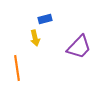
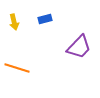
yellow arrow: moved 21 px left, 16 px up
orange line: rotated 65 degrees counterclockwise
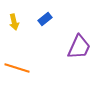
blue rectangle: rotated 24 degrees counterclockwise
purple trapezoid: rotated 20 degrees counterclockwise
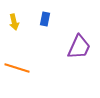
blue rectangle: rotated 40 degrees counterclockwise
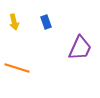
blue rectangle: moved 1 px right, 3 px down; rotated 32 degrees counterclockwise
purple trapezoid: moved 1 px right, 1 px down
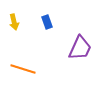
blue rectangle: moved 1 px right
orange line: moved 6 px right, 1 px down
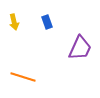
orange line: moved 8 px down
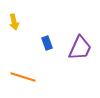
blue rectangle: moved 21 px down
